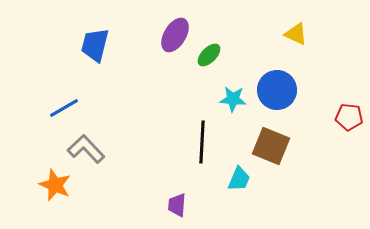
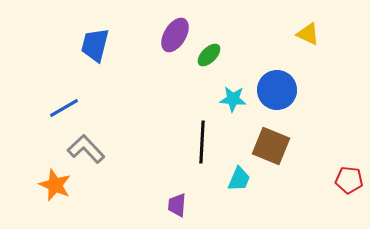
yellow triangle: moved 12 px right
red pentagon: moved 63 px down
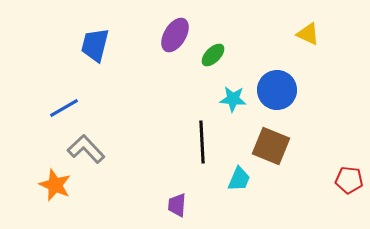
green ellipse: moved 4 px right
black line: rotated 6 degrees counterclockwise
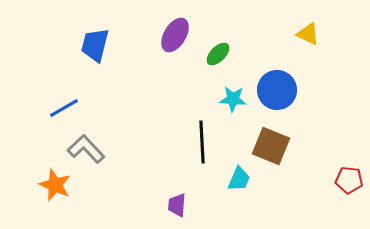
green ellipse: moved 5 px right, 1 px up
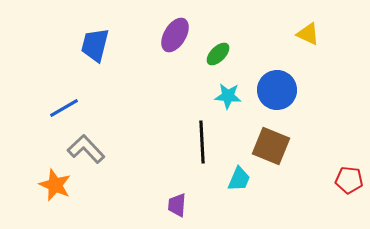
cyan star: moved 5 px left, 3 px up
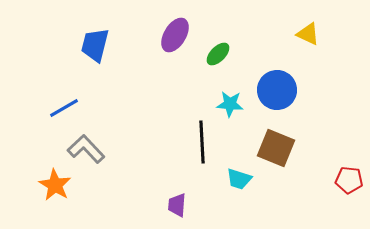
cyan star: moved 2 px right, 8 px down
brown square: moved 5 px right, 2 px down
cyan trapezoid: rotated 84 degrees clockwise
orange star: rotated 8 degrees clockwise
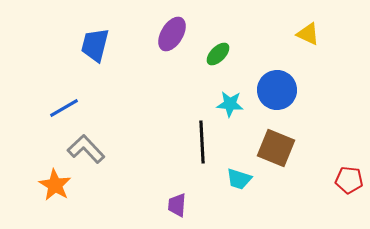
purple ellipse: moved 3 px left, 1 px up
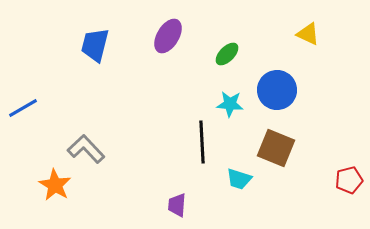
purple ellipse: moved 4 px left, 2 px down
green ellipse: moved 9 px right
blue line: moved 41 px left
red pentagon: rotated 20 degrees counterclockwise
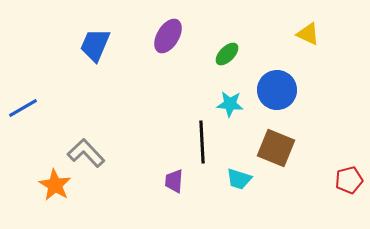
blue trapezoid: rotated 9 degrees clockwise
gray L-shape: moved 4 px down
purple trapezoid: moved 3 px left, 24 px up
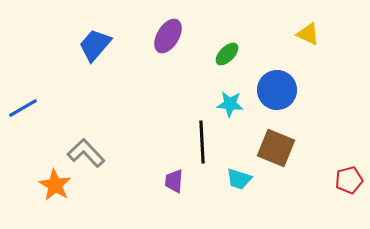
blue trapezoid: rotated 18 degrees clockwise
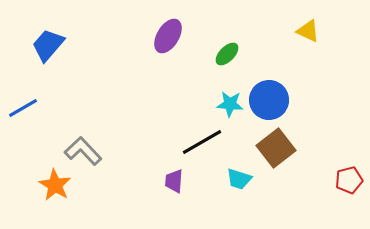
yellow triangle: moved 3 px up
blue trapezoid: moved 47 px left
blue circle: moved 8 px left, 10 px down
black line: rotated 63 degrees clockwise
brown square: rotated 30 degrees clockwise
gray L-shape: moved 3 px left, 2 px up
